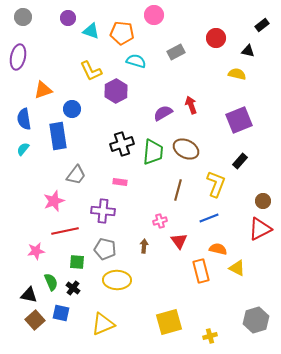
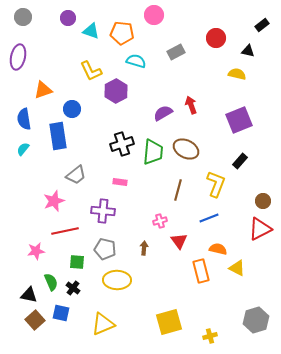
gray trapezoid at (76, 175): rotated 15 degrees clockwise
brown arrow at (144, 246): moved 2 px down
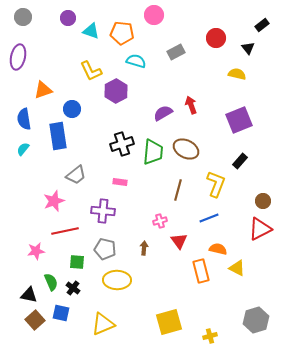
black triangle at (248, 51): moved 3 px up; rotated 40 degrees clockwise
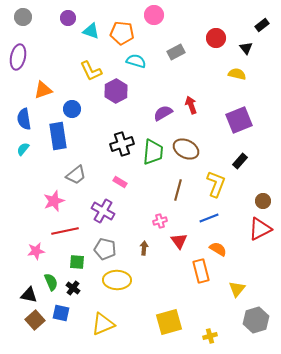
black triangle at (248, 48): moved 2 px left
pink rectangle at (120, 182): rotated 24 degrees clockwise
purple cross at (103, 211): rotated 25 degrees clockwise
orange semicircle at (218, 249): rotated 18 degrees clockwise
yellow triangle at (237, 268): moved 21 px down; rotated 42 degrees clockwise
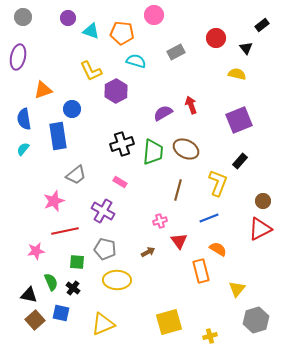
yellow L-shape at (216, 184): moved 2 px right, 1 px up
brown arrow at (144, 248): moved 4 px right, 4 px down; rotated 56 degrees clockwise
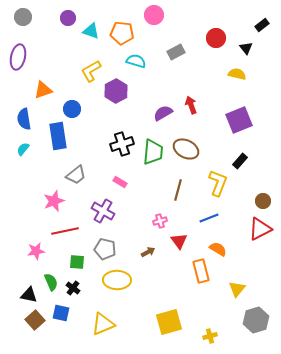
yellow L-shape at (91, 71): rotated 85 degrees clockwise
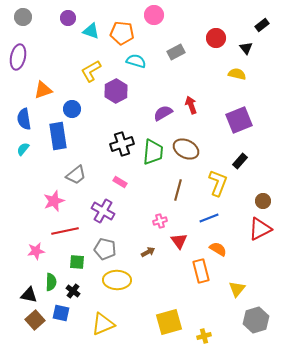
green semicircle at (51, 282): rotated 24 degrees clockwise
black cross at (73, 288): moved 3 px down
yellow cross at (210, 336): moved 6 px left
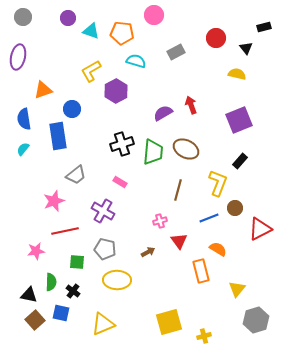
black rectangle at (262, 25): moved 2 px right, 2 px down; rotated 24 degrees clockwise
brown circle at (263, 201): moved 28 px left, 7 px down
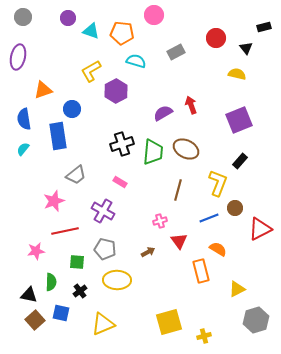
yellow triangle at (237, 289): rotated 24 degrees clockwise
black cross at (73, 291): moved 7 px right; rotated 16 degrees clockwise
